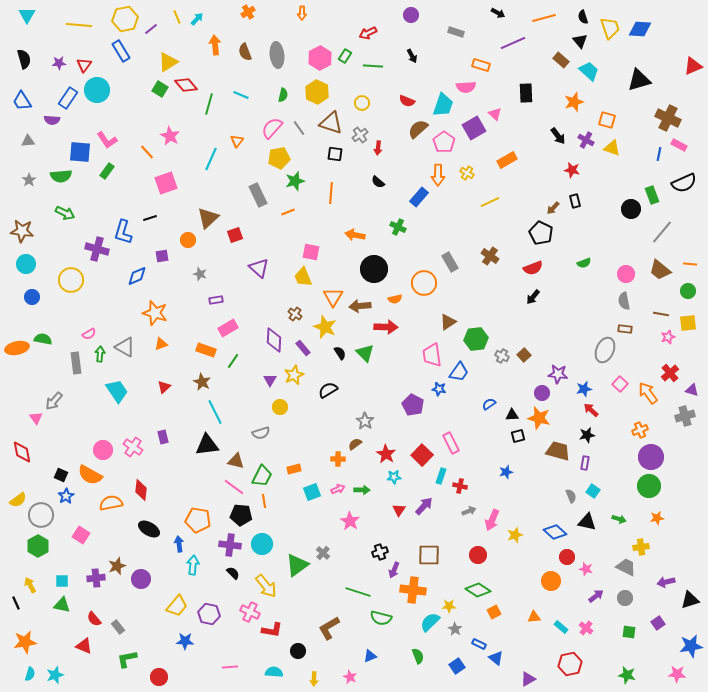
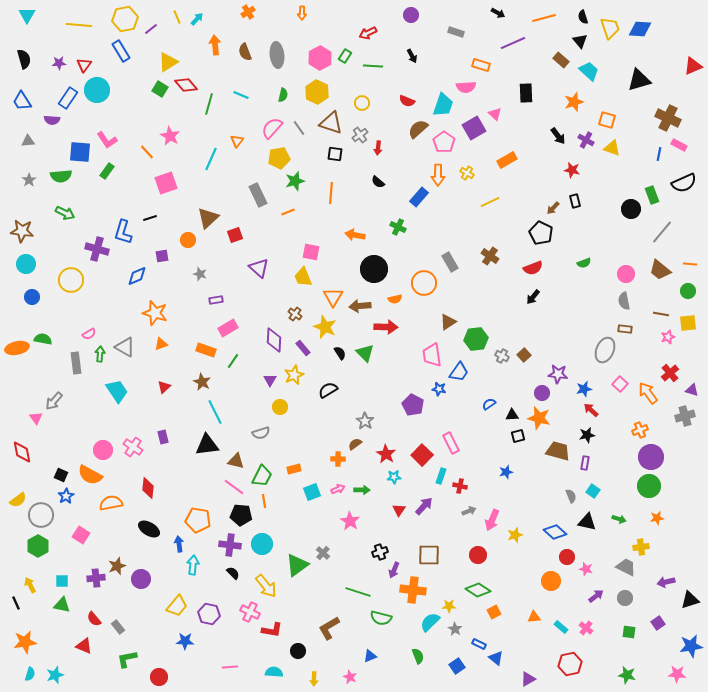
red diamond at (141, 490): moved 7 px right, 2 px up
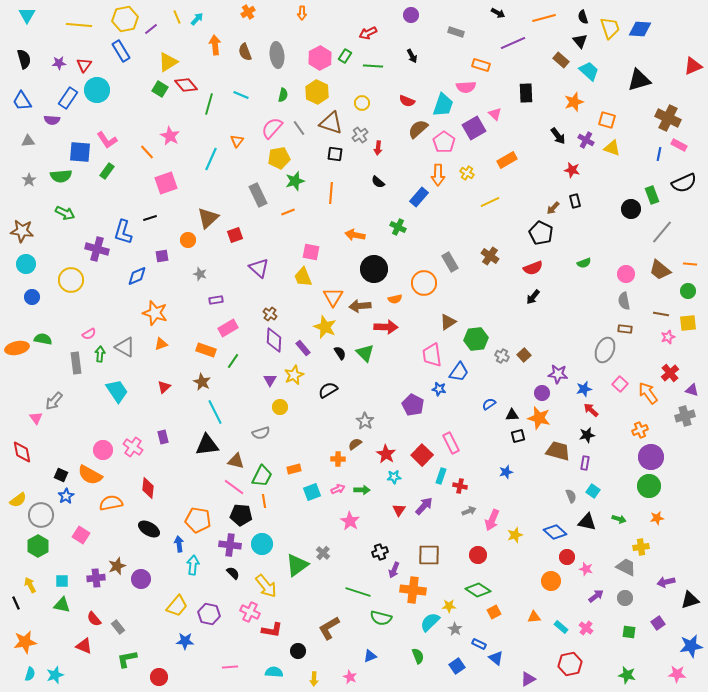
brown cross at (295, 314): moved 25 px left
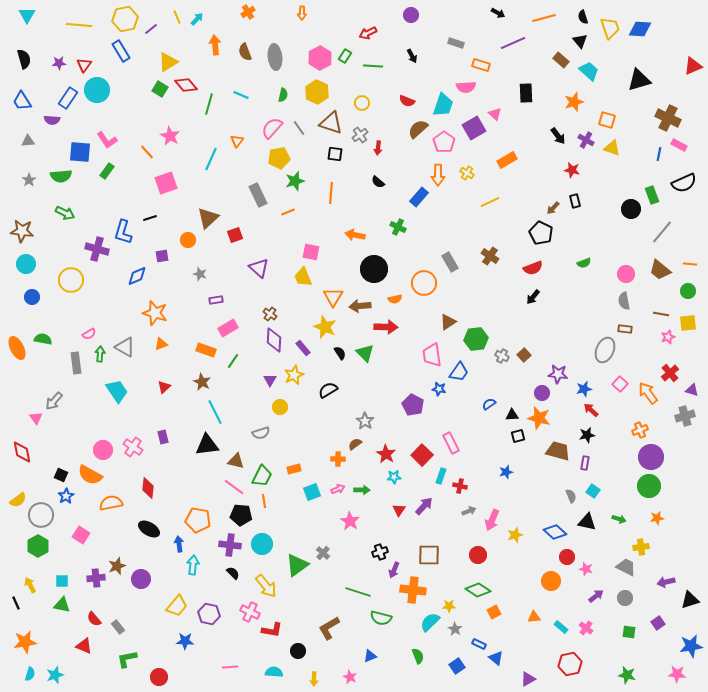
gray rectangle at (456, 32): moved 11 px down
gray ellipse at (277, 55): moved 2 px left, 2 px down
orange ellipse at (17, 348): rotated 75 degrees clockwise
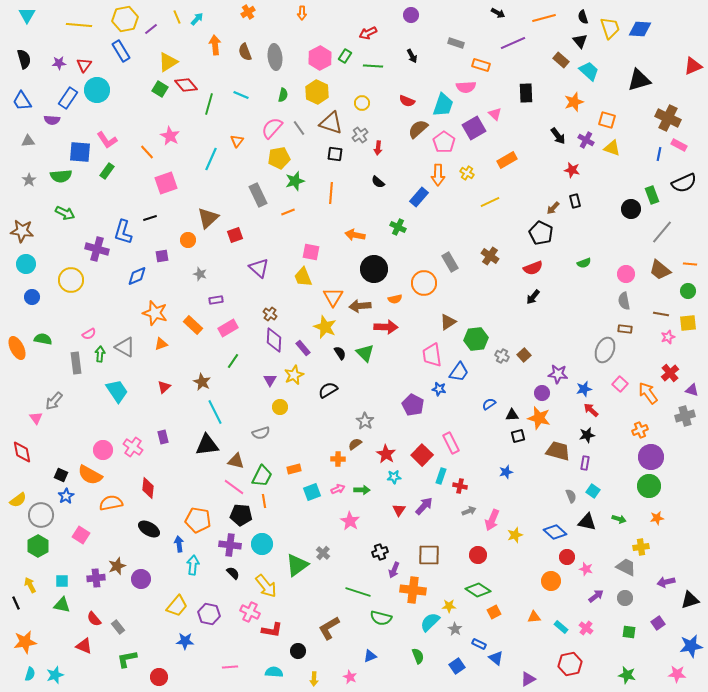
orange rectangle at (206, 350): moved 13 px left, 25 px up; rotated 24 degrees clockwise
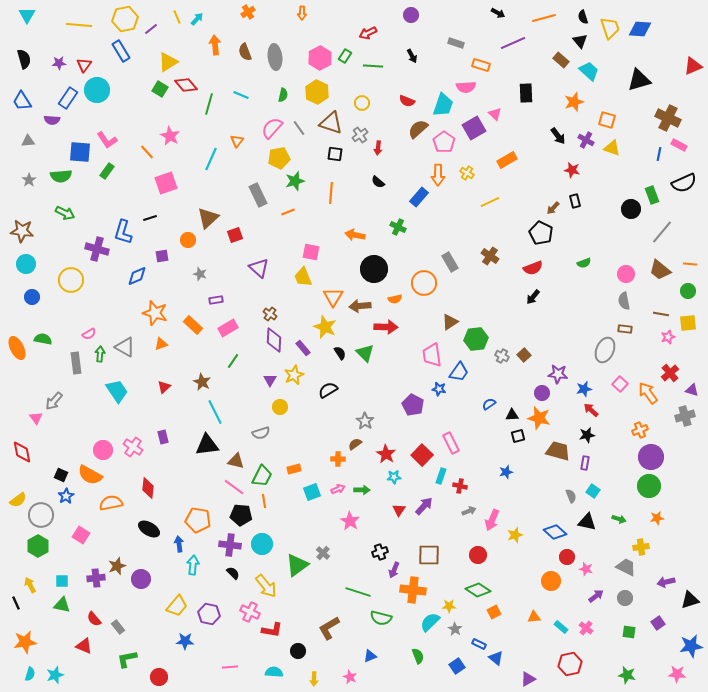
brown triangle at (448, 322): moved 2 px right
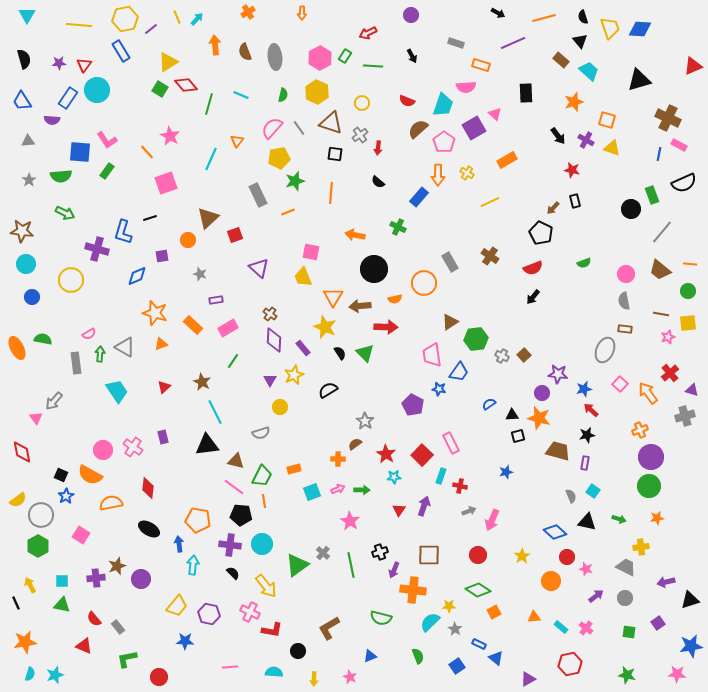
purple arrow at (424, 506): rotated 24 degrees counterclockwise
yellow star at (515, 535): moved 7 px right, 21 px down; rotated 14 degrees counterclockwise
green line at (358, 592): moved 7 px left, 27 px up; rotated 60 degrees clockwise
